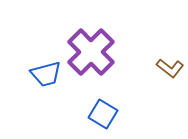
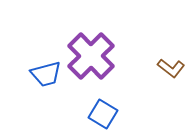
purple cross: moved 4 px down
brown L-shape: moved 1 px right
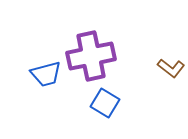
purple cross: rotated 33 degrees clockwise
blue square: moved 2 px right, 11 px up
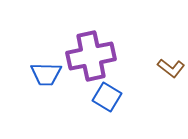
blue trapezoid: rotated 16 degrees clockwise
blue square: moved 2 px right, 6 px up
